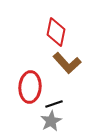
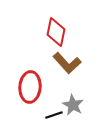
black line: moved 11 px down
gray star: moved 22 px right, 16 px up; rotated 15 degrees counterclockwise
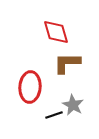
red diamond: rotated 28 degrees counterclockwise
brown L-shape: rotated 132 degrees clockwise
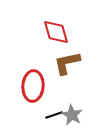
brown L-shape: rotated 12 degrees counterclockwise
red ellipse: moved 3 px right, 1 px up
gray star: moved 1 px left, 10 px down
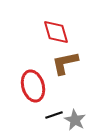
brown L-shape: moved 2 px left
red ellipse: rotated 20 degrees counterclockwise
gray star: moved 3 px right, 5 px down
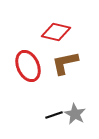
red diamond: rotated 60 degrees counterclockwise
red ellipse: moved 5 px left, 20 px up; rotated 8 degrees counterclockwise
gray star: moved 6 px up
